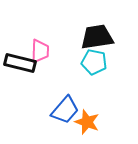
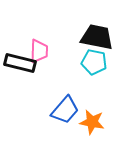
black trapezoid: rotated 20 degrees clockwise
pink trapezoid: moved 1 px left
orange star: moved 5 px right; rotated 10 degrees counterclockwise
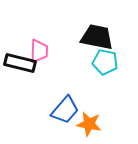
cyan pentagon: moved 11 px right
orange star: moved 3 px left, 2 px down
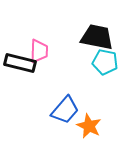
orange star: moved 2 px down; rotated 15 degrees clockwise
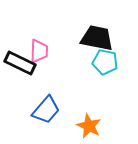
black trapezoid: moved 1 px down
black rectangle: rotated 12 degrees clockwise
blue trapezoid: moved 19 px left
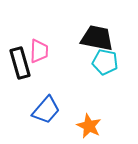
black rectangle: rotated 48 degrees clockwise
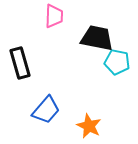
pink trapezoid: moved 15 px right, 35 px up
cyan pentagon: moved 12 px right
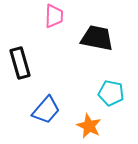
cyan pentagon: moved 6 px left, 31 px down
